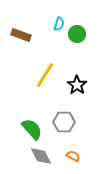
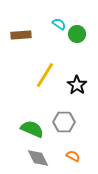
cyan semicircle: rotated 72 degrees counterclockwise
brown rectangle: rotated 24 degrees counterclockwise
green semicircle: rotated 25 degrees counterclockwise
gray diamond: moved 3 px left, 2 px down
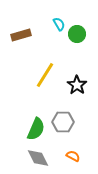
cyan semicircle: rotated 24 degrees clockwise
brown rectangle: rotated 12 degrees counterclockwise
gray hexagon: moved 1 px left
green semicircle: moved 4 px right; rotated 90 degrees clockwise
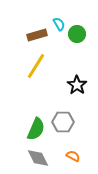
brown rectangle: moved 16 px right
yellow line: moved 9 px left, 9 px up
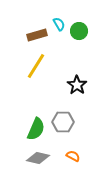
green circle: moved 2 px right, 3 px up
gray diamond: rotated 50 degrees counterclockwise
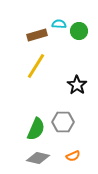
cyan semicircle: rotated 56 degrees counterclockwise
orange semicircle: rotated 128 degrees clockwise
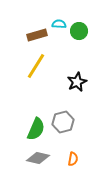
black star: moved 3 px up; rotated 12 degrees clockwise
gray hexagon: rotated 15 degrees counterclockwise
orange semicircle: moved 3 px down; rotated 56 degrees counterclockwise
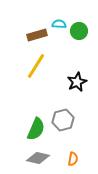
gray hexagon: moved 2 px up
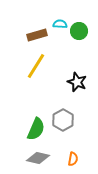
cyan semicircle: moved 1 px right
black star: rotated 24 degrees counterclockwise
gray hexagon: rotated 15 degrees counterclockwise
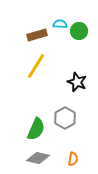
gray hexagon: moved 2 px right, 2 px up
